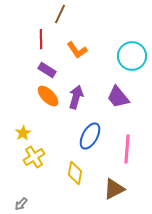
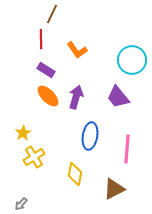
brown line: moved 8 px left
cyan circle: moved 4 px down
purple rectangle: moved 1 px left
blue ellipse: rotated 20 degrees counterclockwise
yellow diamond: moved 1 px down
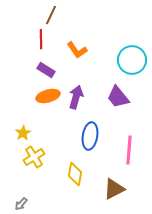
brown line: moved 1 px left, 1 px down
orange ellipse: rotated 60 degrees counterclockwise
pink line: moved 2 px right, 1 px down
